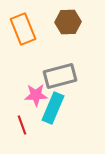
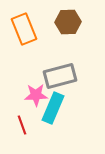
orange rectangle: moved 1 px right
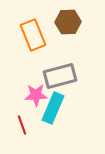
orange rectangle: moved 9 px right, 6 px down
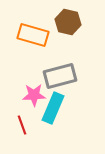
brown hexagon: rotated 15 degrees clockwise
orange rectangle: rotated 52 degrees counterclockwise
pink star: moved 2 px left
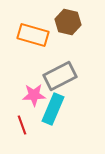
gray rectangle: rotated 12 degrees counterclockwise
cyan rectangle: moved 1 px down
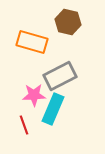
orange rectangle: moved 1 px left, 7 px down
red line: moved 2 px right
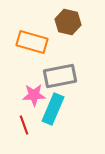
gray rectangle: rotated 16 degrees clockwise
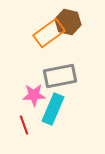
orange rectangle: moved 17 px right, 9 px up; rotated 52 degrees counterclockwise
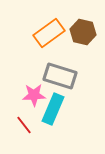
brown hexagon: moved 15 px right, 10 px down
gray rectangle: rotated 28 degrees clockwise
red line: rotated 18 degrees counterclockwise
